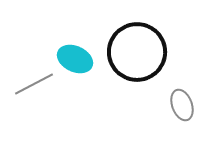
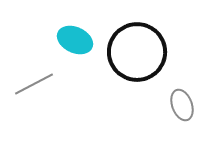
cyan ellipse: moved 19 px up
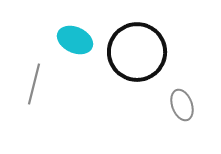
gray line: rotated 48 degrees counterclockwise
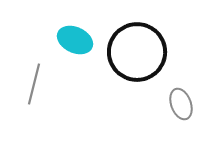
gray ellipse: moved 1 px left, 1 px up
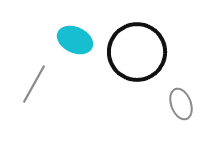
gray line: rotated 15 degrees clockwise
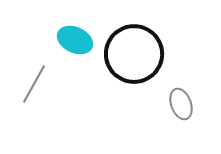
black circle: moved 3 px left, 2 px down
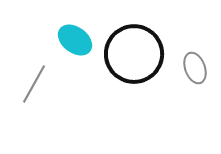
cyan ellipse: rotated 12 degrees clockwise
gray ellipse: moved 14 px right, 36 px up
